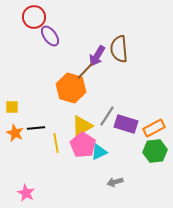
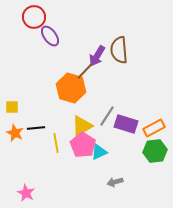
brown semicircle: moved 1 px down
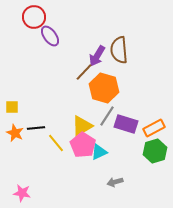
brown line: moved 1 px left, 1 px down
orange hexagon: moved 33 px right
yellow line: rotated 30 degrees counterclockwise
green hexagon: rotated 10 degrees counterclockwise
pink star: moved 4 px left; rotated 18 degrees counterclockwise
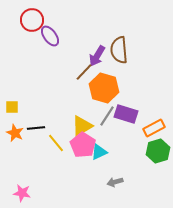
red circle: moved 2 px left, 3 px down
purple rectangle: moved 10 px up
green hexagon: moved 3 px right
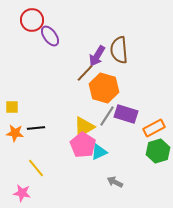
brown line: moved 1 px right, 1 px down
yellow triangle: moved 2 px right, 1 px down
orange star: rotated 18 degrees counterclockwise
yellow line: moved 20 px left, 25 px down
gray arrow: rotated 42 degrees clockwise
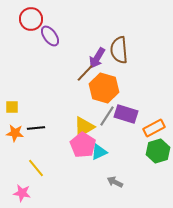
red circle: moved 1 px left, 1 px up
purple arrow: moved 2 px down
